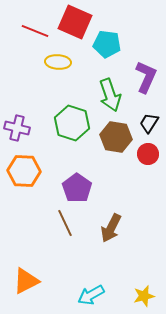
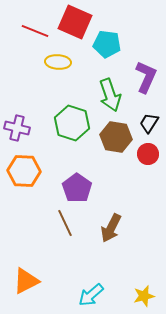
cyan arrow: rotated 12 degrees counterclockwise
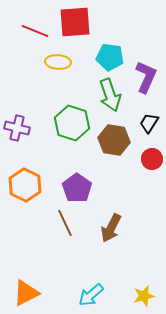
red square: rotated 28 degrees counterclockwise
cyan pentagon: moved 3 px right, 13 px down
brown hexagon: moved 2 px left, 3 px down
red circle: moved 4 px right, 5 px down
orange hexagon: moved 1 px right, 14 px down; rotated 24 degrees clockwise
orange triangle: moved 12 px down
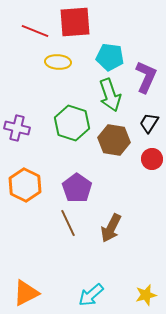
brown line: moved 3 px right
yellow star: moved 2 px right, 1 px up
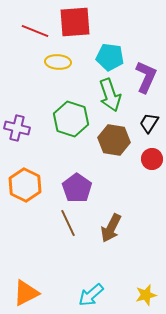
green hexagon: moved 1 px left, 4 px up
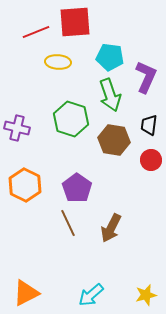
red line: moved 1 px right, 1 px down; rotated 44 degrees counterclockwise
black trapezoid: moved 2 px down; rotated 25 degrees counterclockwise
red circle: moved 1 px left, 1 px down
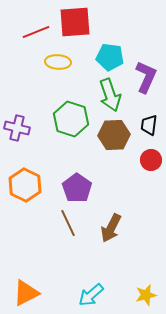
brown hexagon: moved 5 px up; rotated 12 degrees counterclockwise
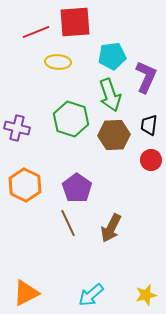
cyan pentagon: moved 2 px right, 1 px up; rotated 16 degrees counterclockwise
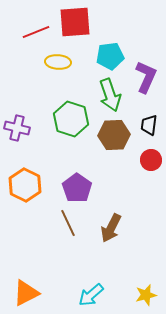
cyan pentagon: moved 2 px left
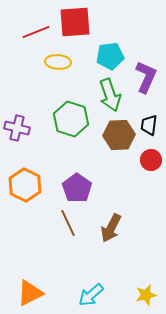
brown hexagon: moved 5 px right
orange triangle: moved 4 px right
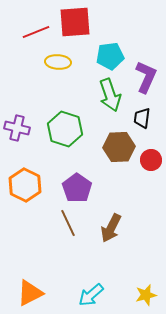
green hexagon: moved 6 px left, 10 px down
black trapezoid: moved 7 px left, 7 px up
brown hexagon: moved 12 px down
